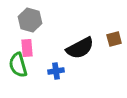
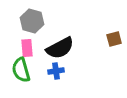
gray hexagon: moved 2 px right, 1 px down
black semicircle: moved 20 px left
green semicircle: moved 3 px right, 5 px down
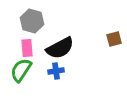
green semicircle: rotated 50 degrees clockwise
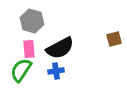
pink rectangle: moved 2 px right, 1 px down
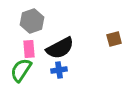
gray hexagon: rotated 25 degrees clockwise
blue cross: moved 3 px right, 1 px up
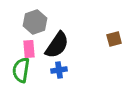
gray hexagon: moved 3 px right, 1 px down
black semicircle: moved 3 px left, 3 px up; rotated 28 degrees counterclockwise
green semicircle: rotated 25 degrees counterclockwise
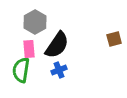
gray hexagon: rotated 10 degrees counterclockwise
blue cross: rotated 14 degrees counterclockwise
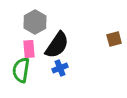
blue cross: moved 1 px right, 2 px up
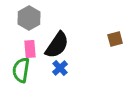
gray hexagon: moved 6 px left, 4 px up
brown square: moved 1 px right
pink rectangle: moved 1 px right
blue cross: rotated 21 degrees counterclockwise
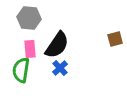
gray hexagon: rotated 25 degrees counterclockwise
